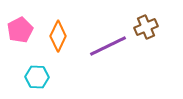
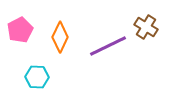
brown cross: rotated 35 degrees counterclockwise
orange diamond: moved 2 px right, 1 px down
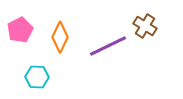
brown cross: moved 1 px left, 1 px up
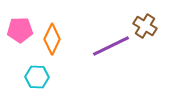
pink pentagon: rotated 25 degrees clockwise
orange diamond: moved 8 px left, 2 px down
purple line: moved 3 px right
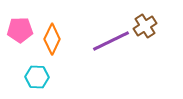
brown cross: rotated 25 degrees clockwise
purple line: moved 5 px up
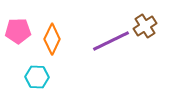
pink pentagon: moved 2 px left, 1 px down
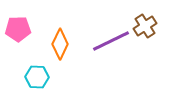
pink pentagon: moved 2 px up
orange diamond: moved 8 px right, 5 px down
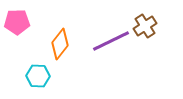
pink pentagon: moved 1 px left, 7 px up
orange diamond: rotated 12 degrees clockwise
cyan hexagon: moved 1 px right, 1 px up
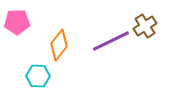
orange diamond: moved 1 px left, 1 px down
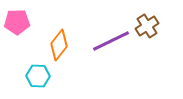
brown cross: moved 2 px right
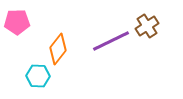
orange diamond: moved 1 px left, 4 px down
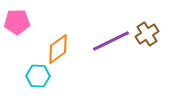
brown cross: moved 8 px down
orange diamond: rotated 16 degrees clockwise
